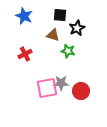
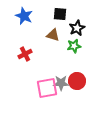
black square: moved 1 px up
green star: moved 6 px right, 5 px up; rotated 24 degrees counterclockwise
red circle: moved 4 px left, 10 px up
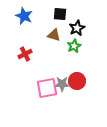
brown triangle: moved 1 px right
green star: rotated 16 degrees counterclockwise
gray star: moved 1 px right, 1 px down
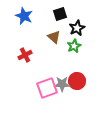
black square: rotated 24 degrees counterclockwise
brown triangle: moved 2 px down; rotated 24 degrees clockwise
red cross: moved 1 px down
pink square: rotated 10 degrees counterclockwise
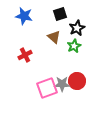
blue star: rotated 12 degrees counterclockwise
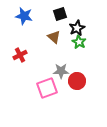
green star: moved 5 px right, 4 px up; rotated 16 degrees counterclockwise
red cross: moved 5 px left
gray star: moved 1 px left, 13 px up
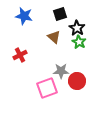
black star: rotated 14 degrees counterclockwise
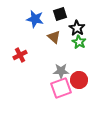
blue star: moved 11 px right, 3 px down
red circle: moved 2 px right, 1 px up
pink square: moved 14 px right
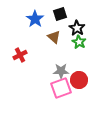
blue star: rotated 24 degrees clockwise
